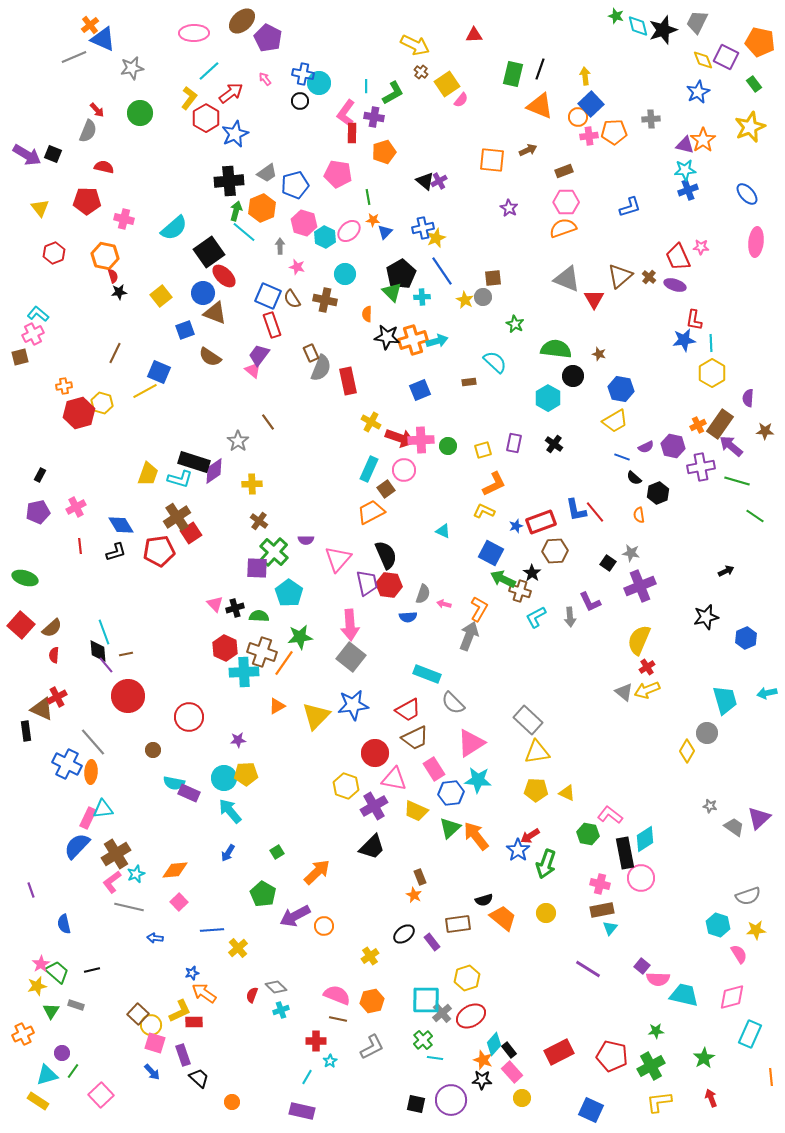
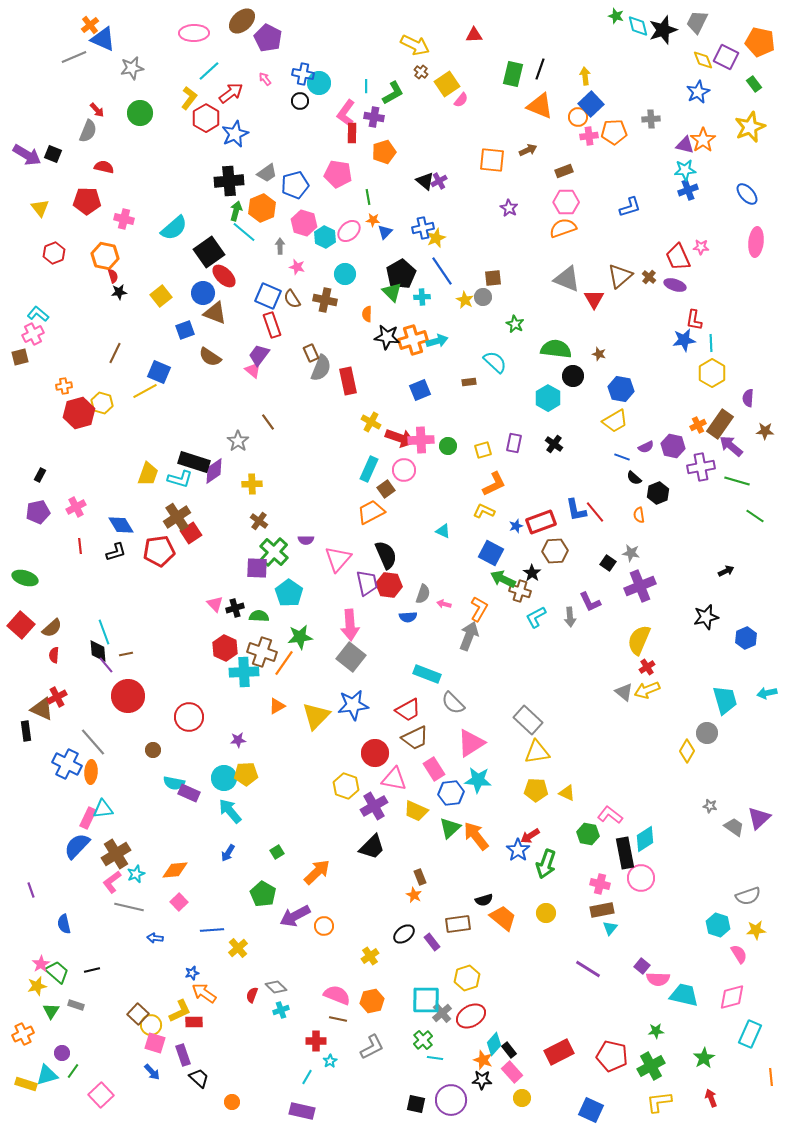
yellow rectangle at (38, 1101): moved 12 px left, 17 px up; rotated 15 degrees counterclockwise
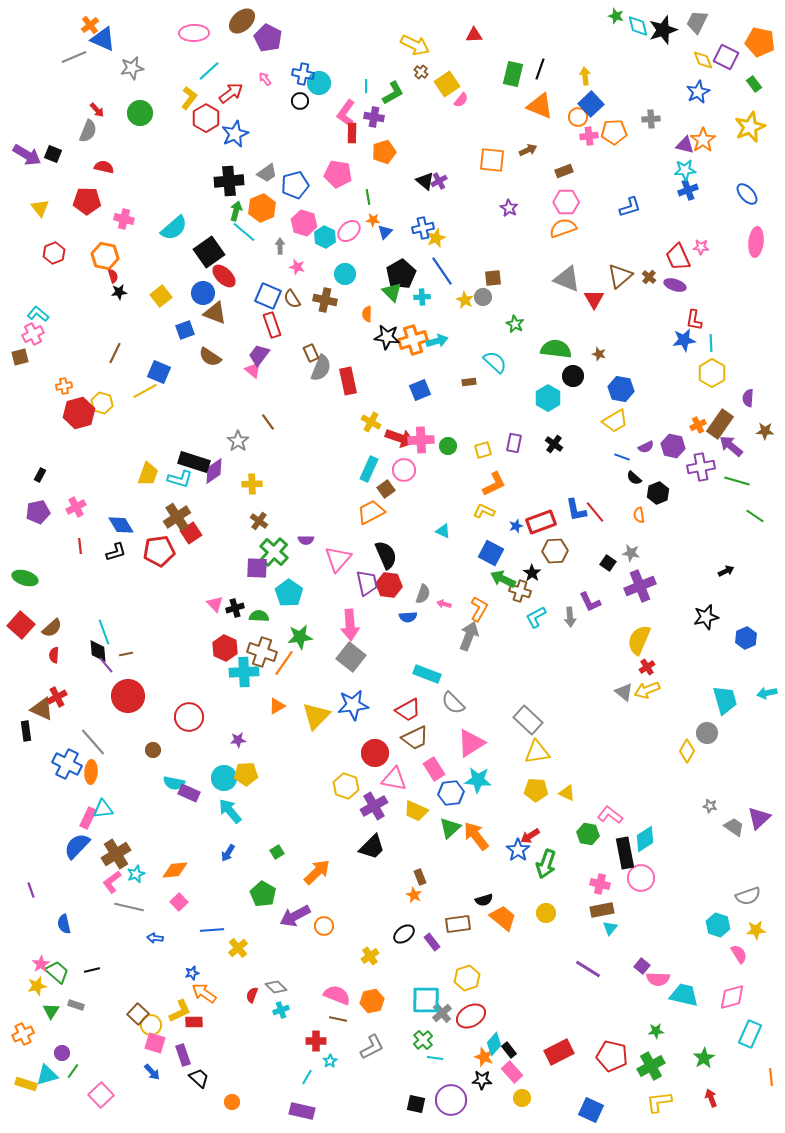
orange star at (483, 1060): moved 1 px right, 3 px up
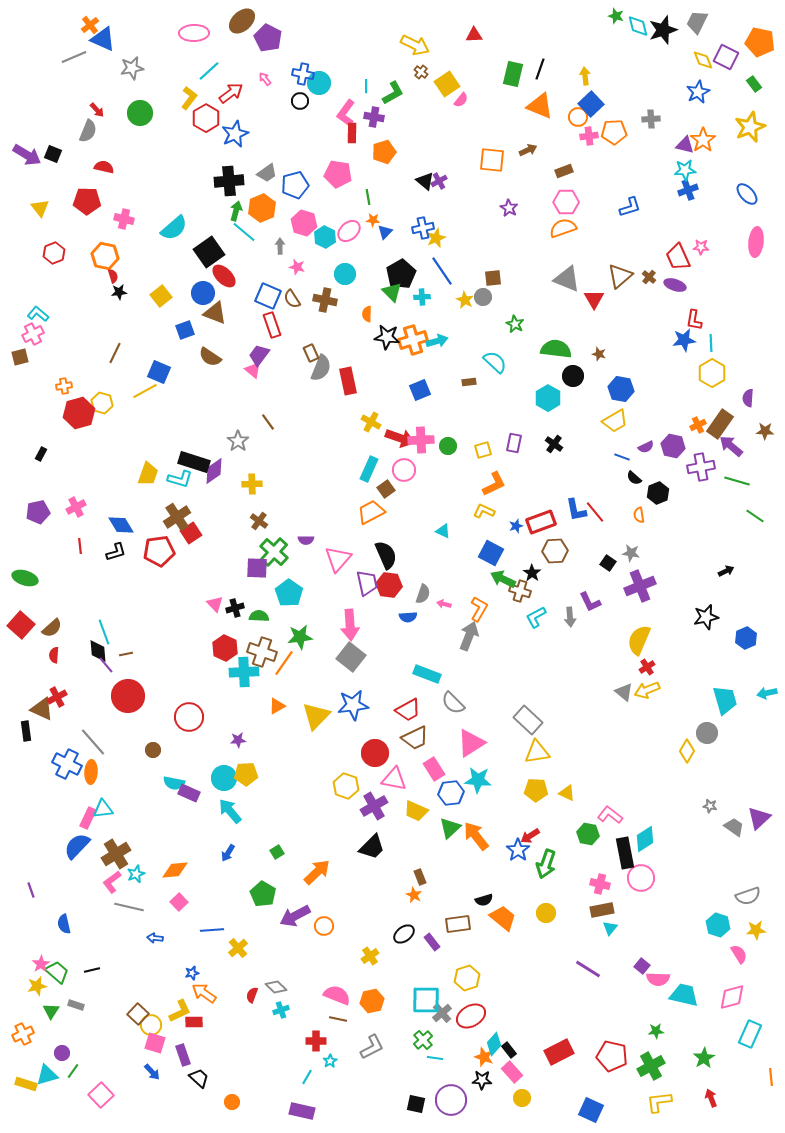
black rectangle at (40, 475): moved 1 px right, 21 px up
